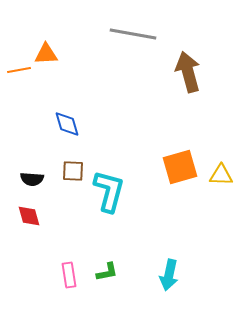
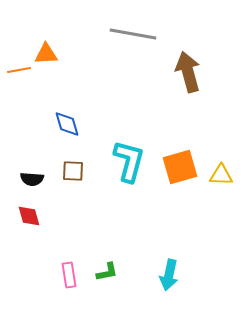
cyan L-shape: moved 20 px right, 30 px up
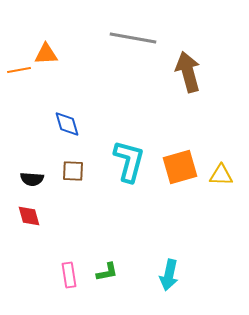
gray line: moved 4 px down
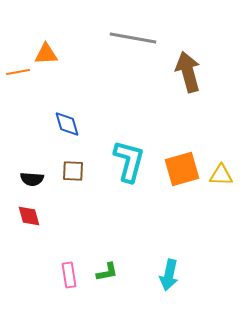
orange line: moved 1 px left, 2 px down
orange square: moved 2 px right, 2 px down
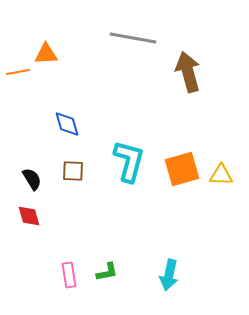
black semicircle: rotated 125 degrees counterclockwise
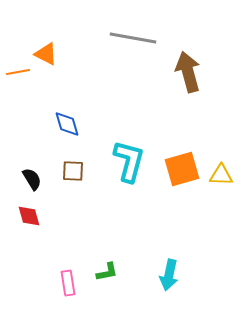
orange triangle: rotated 30 degrees clockwise
pink rectangle: moved 1 px left, 8 px down
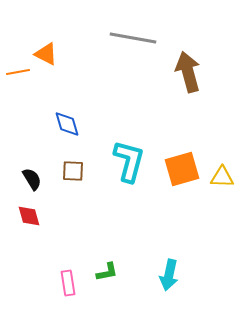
yellow triangle: moved 1 px right, 2 px down
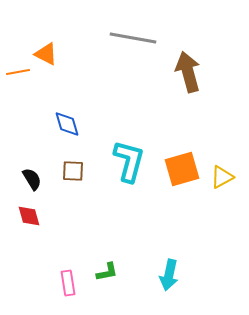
yellow triangle: rotated 30 degrees counterclockwise
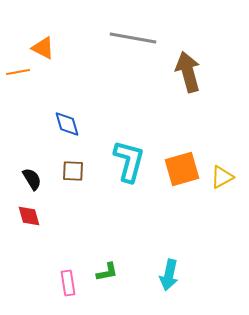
orange triangle: moved 3 px left, 6 px up
